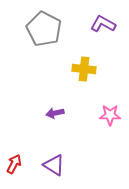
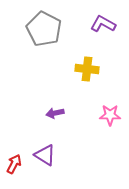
yellow cross: moved 3 px right
purple triangle: moved 9 px left, 10 px up
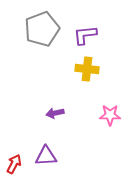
purple L-shape: moved 18 px left, 11 px down; rotated 35 degrees counterclockwise
gray pentagon: moved 2 px left; rotated 24 degrees clockwise
purple triangle: moved 1 px right, 1 px down; rotated 35 degrees counterclockwise
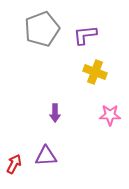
yellow cross: moved 8 px right, 3 px down; rotated 15 degrees clockwise
purple arrow: rotated 78 degrees counterclockwise
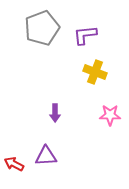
gray pentagon: moved 1 px up
red arrow: rotated 90 degrees counterclockwise
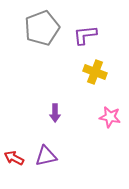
pink star: moved 2 px down; rotated 10 degrees clockwise
purple triangle: rotated 10 degrees counterclockwise
red arrow: moved 6 px up
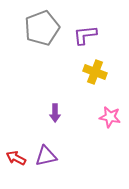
red arrow: moved 2 px right
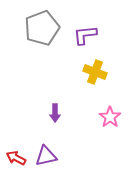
pink star: rotated 25 degrees clockwise
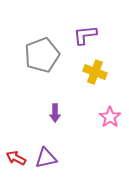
gray pentagon: moved 27 px down
purple triangle: moved 2 px down
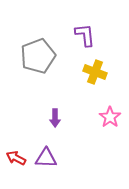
purple L-shape: rotated 90 degrees clockwise
gray pentagon: moved 4 px left, 1 px down
purple arrow: moved 5 px down
purple triangle: rotated 15 degrees clockwise
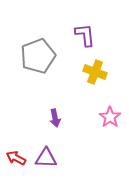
purple arrow: rotated 12 degrees counterclockwise
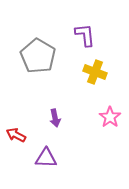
gray pentagon: rotated 20 degrees counterclockwise
red arrow: moved 23 px up
